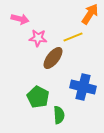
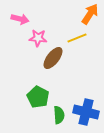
yellow line: moved 4 px right, 1 px down
blue cross: moved 3 px right, 25 px down
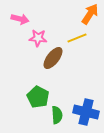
green semicircle: moved 2 px left
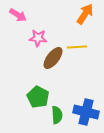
orange arrow: moved 5 px left
pink arrow: moved 2 px left, 4 px up; rotated 18 degrees clockwise
yellow line: moved 9 px down; rotated 18 degrees clockwise
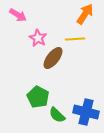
pink star: rotated 24 degrees clockwise
yellow line: moved 2 px left, 8 px up
green semicircle: rotated 138 degrees clockwise
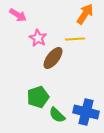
green pentagon: rotated 25 degrees clockwise
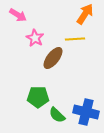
pink star: moved 3 px left
green pentagon: rotated 20 degrees clockwise
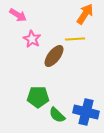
pink star: moved 3 px left, 1 px down
brown ellipse: moved 1 px right, 2 px up
